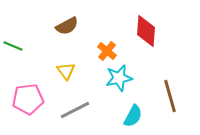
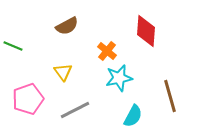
yellow triangle: moved 3 px left, 1 px down
pink pentagon: rotated 12 degrees counterclockwise
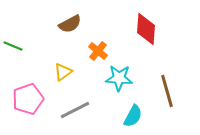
brown semicircle: moved 3 px right, 2 px up
red diamond: moved 2 px up
orange cross: moved 9 px left
yellow triangle: rotated 30 degrees clockwise
cyan star: rotated 16 degrees clockwise
brown line: moved 3 px left, 5 px up
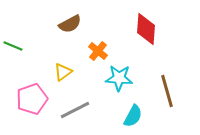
pink pentagon: moved 4 px right
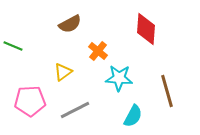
pink pentagon: moved 2 px left, 2 px down; rotated 16 degrees clockwise
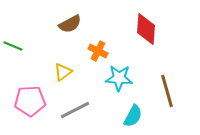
orange cross: rotated 12 degrees counterclockwise
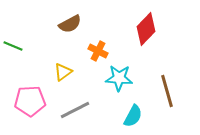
red diamond: rotated 40 degrees clockwise
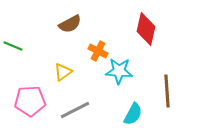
red diamond: rotated 32 degrees counterclockwise
cyan star: moved 7 px up
brown line: rotated 12 degrees clockwise
cyan semicircle: moved 2 px up
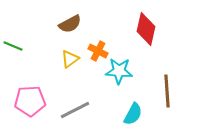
yellow triangle: moved 7 px right, 13 px up
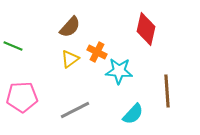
brown semicircle: moved 3 px down; rotated 20 degrees counterclockwise
orange cross: moved 1 px left, 1 px down
pink pentagon: moved 8 px left, 4 px up
cyan semicircle: rotated 15 degrees clockwise
